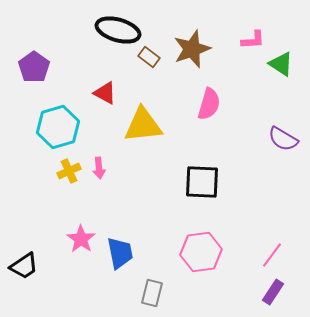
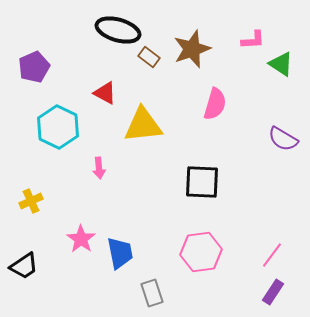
purple pentagon: rotated 12 degrees clockwise
pink semicircle: moved 6 px right
cyan hexagon: rotated 18 degrees counterclockwise
yellow cross: moved 38 px left, 30 px down
gray rectangle: rotated 32 degrees counterclockwise
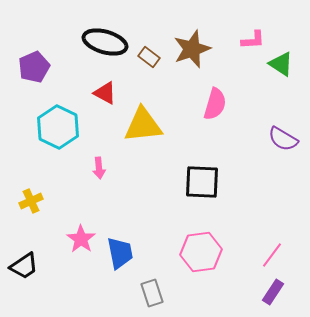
black ellipse: moved 13 px left, 12 px down
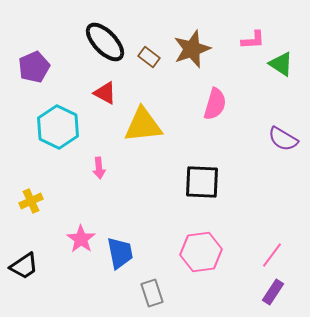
black ellipse: rotated 30 degrees clockwise
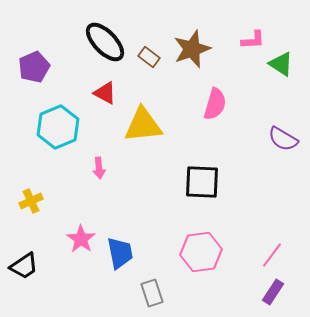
cyan hexagon: rotated 12 degrees clockwise
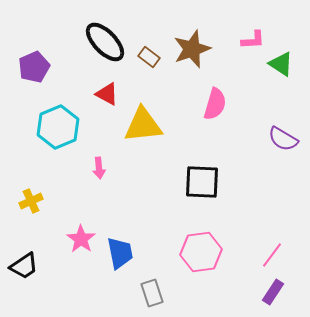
red triangle: moved 2 px right, 1 px down
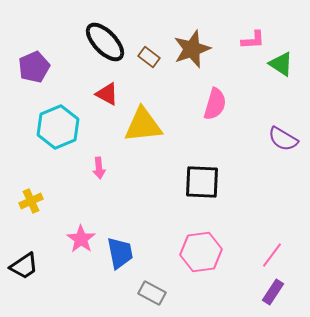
gray rectangle: rotated 44 degrees counterclockwise
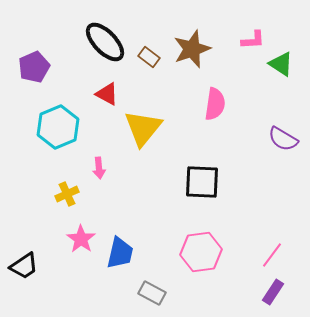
pink semicircle: rotated 8 degrees counterclockwise
yellow triangle: moved 3 px down; rotated 45 degrees counterclockwise
yellow cross: moved 36 px right, 7 px up
blue trapezoid: rotated 24 degrees clockwise
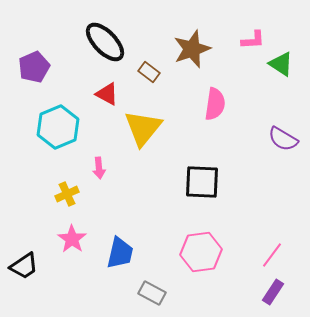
brown rectangle: moved 15 px down
pink star: moved 9 px left
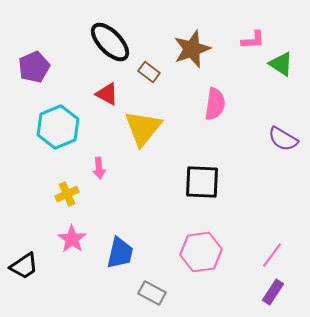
black ellipse: moved 5 px right
